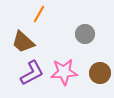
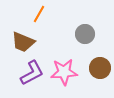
brown trapezoid: rotated 20 degrees counterclockwise
brown circle: moved 5 px up
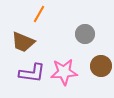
brown circle: moved 1 px right, 2 px up
purple L-shape: rotated 36 degrees clockwise
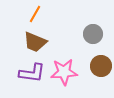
orange line: moved 4 px left
gray circle: moved 8 px right
brown trapezoid: moved 12 px right
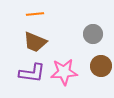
orange line: rotated 54 degrees clockwise
